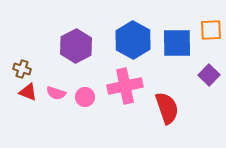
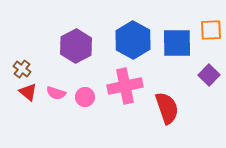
brown cross: rotated 18 degrees clockwise
red triangle: rotated 18 degrees clockwise
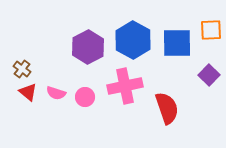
purple hexagon: moved 12 px right, 1 px down
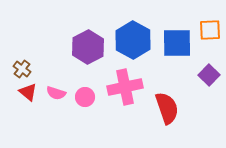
orange square: moved 1 px left
pink cross: moved 1 px down
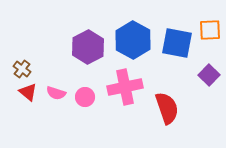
blue square: rotated 12 degrees clockwise
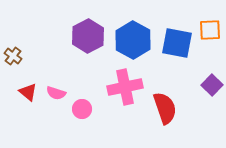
purple hexagon: moved 11 px up
brown cross: moved 9 px left, 13 px up
purple square: moved 3 px right, 10 px down
pink circle: moved 3 px left, 12 px down
red semicircle: moved 2 px left
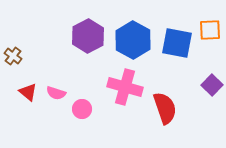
pink cross: rotated 28 degrees clockwise
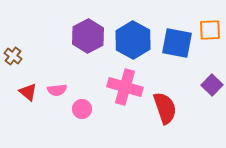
pink semicircle: moved 1 px right, 3 px up; rotated 24 degrees counterclockwise
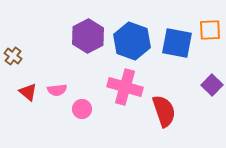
blue hexagon: moved 1 px left, 1 px down; rotated 9 degrees counterclockwise
red semicircle: moved 1 px left, 3 px down
